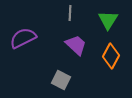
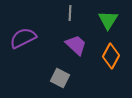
gray square: moved 1 px left, 2 px up
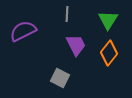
gray line: moved 3 px left, 1 px down
purple semicircle: moved 7 px up
purple trapezoid: rotated 20 degrees clockwise
orange diamond: moved 2 px left, 3 px up; rotated 10 degrees clockwise
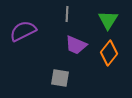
purple trapezoid: rotated 140 degrees clockwise
gray square: rotated 18 degrees counterclockwise
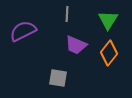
gray square: moved 2 px left
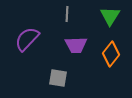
green triangle: moved 2 px right, 4 px up
purple semicircle: moved 4 px right, 8 px down; rotated 20 degrees counterclockwise
purple trapezoid: rotated 25 degrees counterclockwise
orange diamond: moved 2 px right, 1 px down
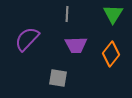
green triangle: moved 3 px right, 2 px up
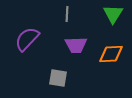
orange diamond: rotated 50 degrees clockwise
